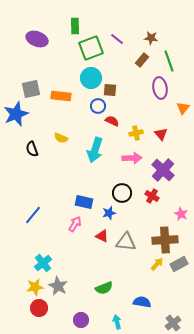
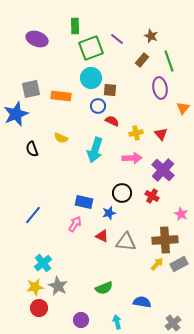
brown star at (151, 38): moved 2 px up; rotated 16 degrees clockwise
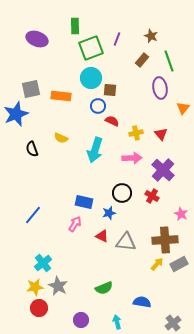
purple line at (117, 39): rotated 72 degrees clockwise
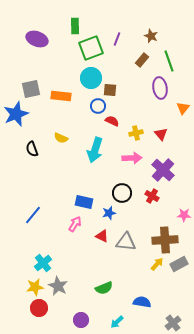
pink star at (181, 214): moved 3 px right, 1 px down; rotated 24 degrees counterclockwise
cyan arrow at (117, 322): rotated 120 degrees counterclockwise
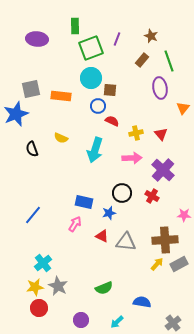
purple ellipse at (37, 39): rotated 15 degrees counterclockwise
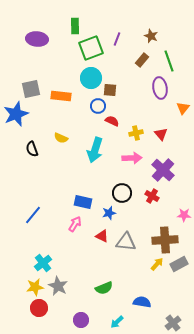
blue rectangle at (84, 202): moved 1 px left
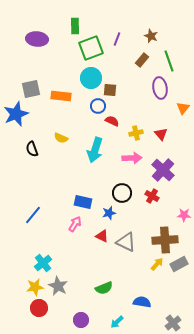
gray triangle at (126, 242): rotated 20 degrees clockwise
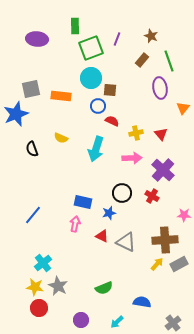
cyan arrow at (95, 150): moved 1 px right, 1 px up
pink arrow at (75, 224): rotated 21 degrees counterclockwise
yellow star at (35, 287): rotated 18 degrees clockwise
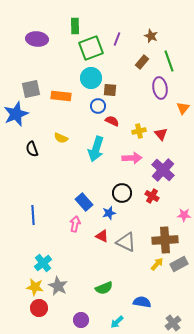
brown rectangle at (142, 60): moved 2 px down
yellow cross at (136, 133): moved 3 px right, 2 px up
blue rectangle at (83, 202): moved 1 px right; rotated 36 degrees clockwise
blue line at (33, 215): rotated 42 degrees counterclockwise
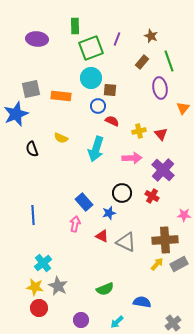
green semicircle at (104, 288): moved 1 px right, 1 px down
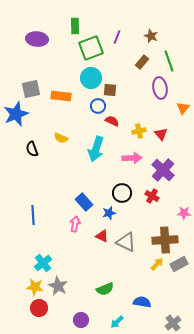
purple line at (117, 39): moved 2 px up
pink star at (184, 215): moved 2 px up
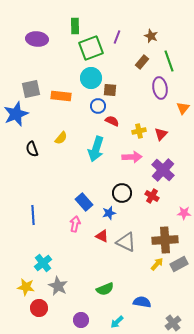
red triangle at (161, 134): rotated 24 degrees clockwise
yellow semicircle at (61, 138): rotated 72 degrees counterclockwise
pink arrow at (132, 158): moved 1 px up
yellow star at (35, 287): moved 9 px left
